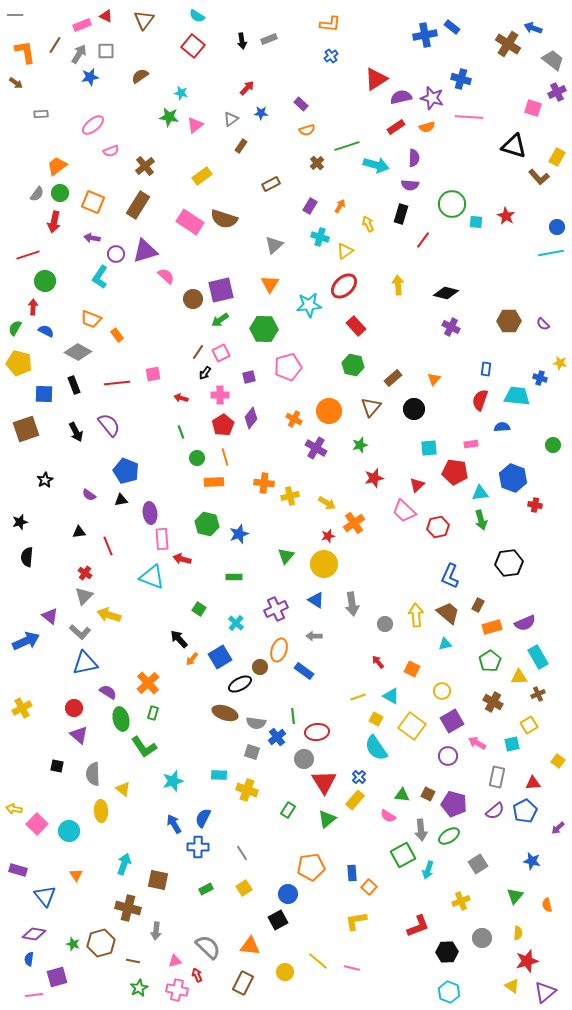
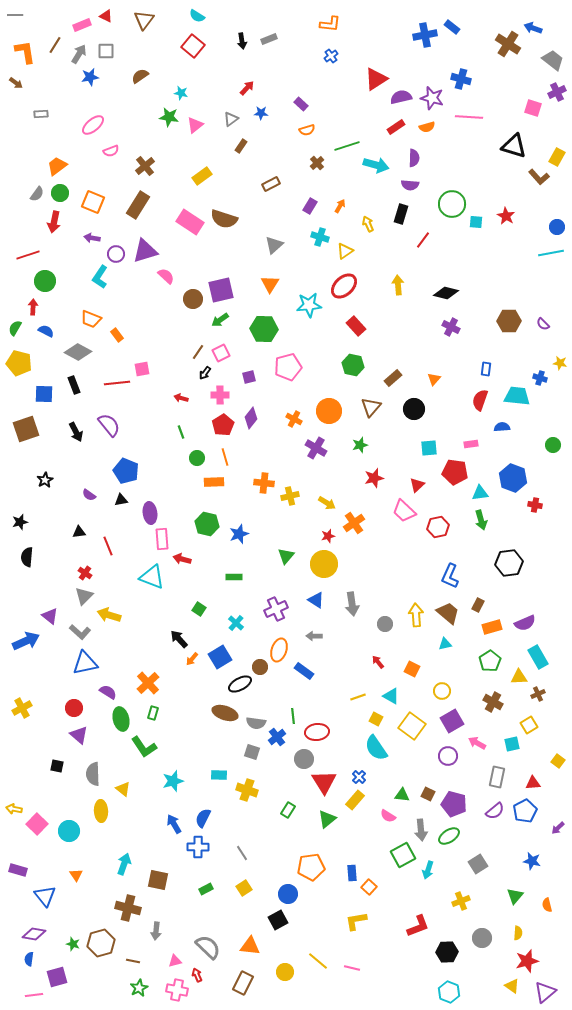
pink square at (153, 374): moved 11 px left, 5 px up
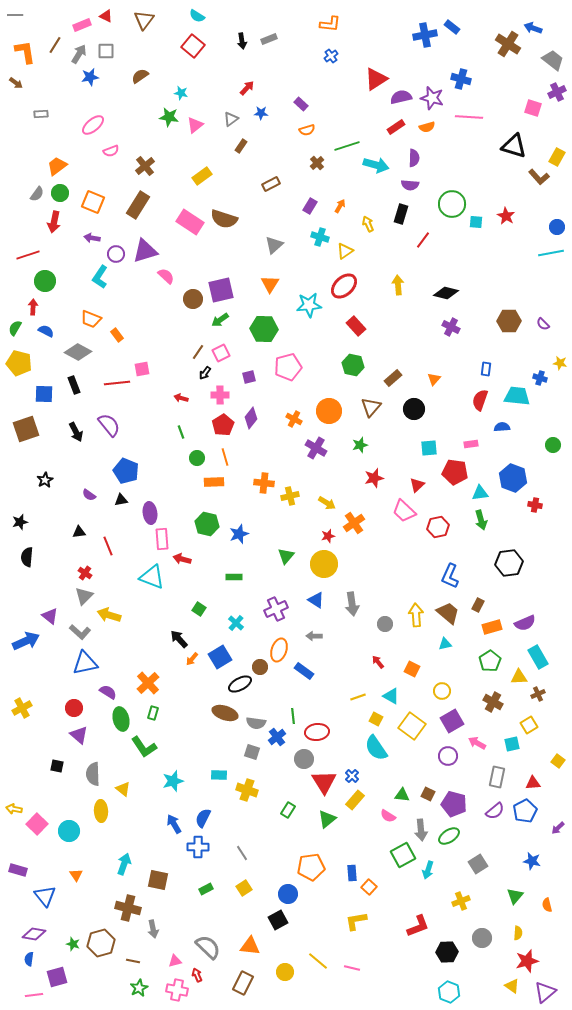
blue cross at (359, 777): moved 7 px left, 1 px up
gray arrow at (156, 931): moved 3 px left, 2 px up; rotated 18 degrees counterclockwise
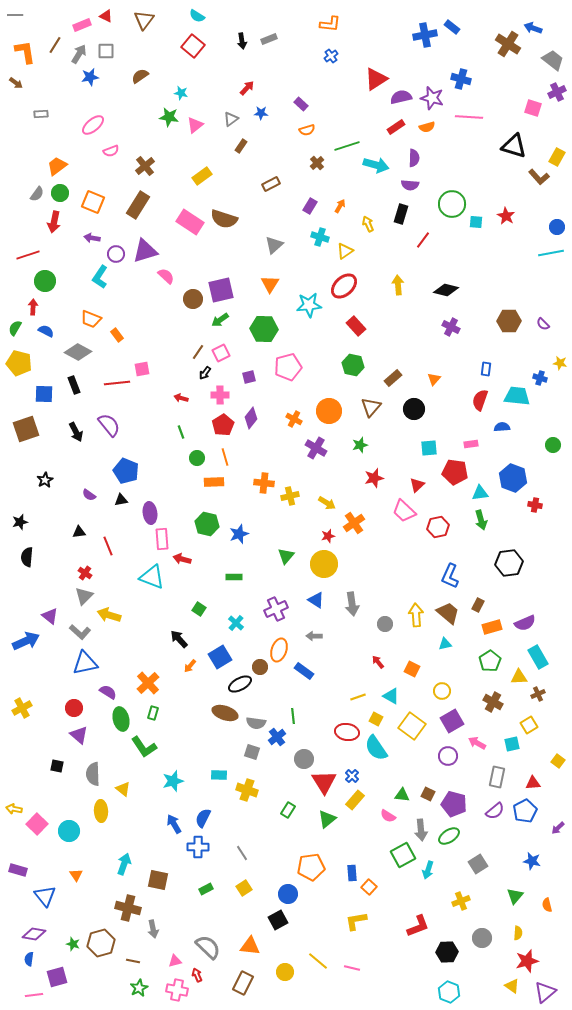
black diamond at (446, 293): moved 3 px up
orange arrow at (192, 659): moved 2 px left, 7 px down
red ellipse at (317, 732): moved 30 px right; rotated 15 degrees clockwise
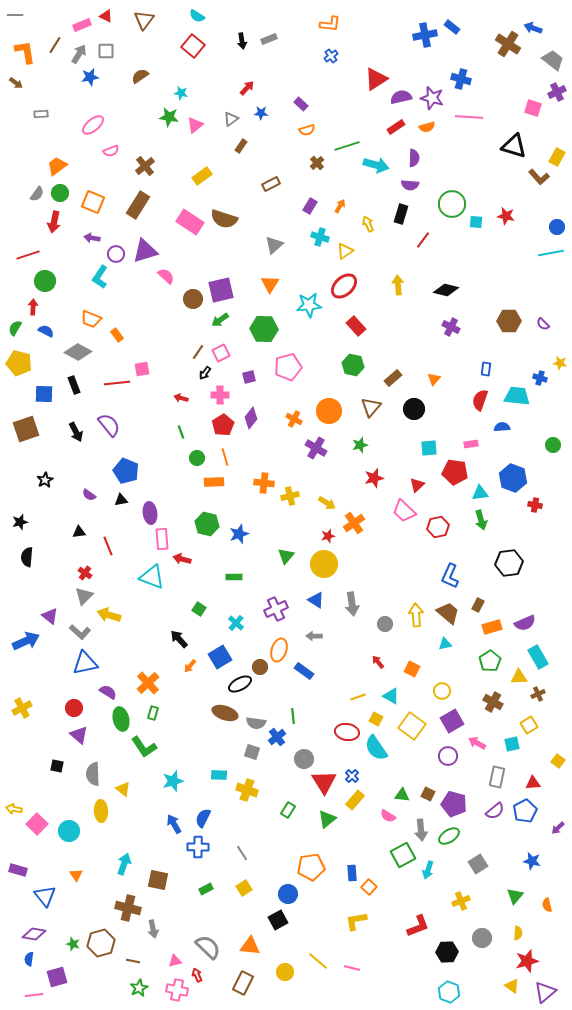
red star at (506, 216): rotated 18 degrees counterclockwise
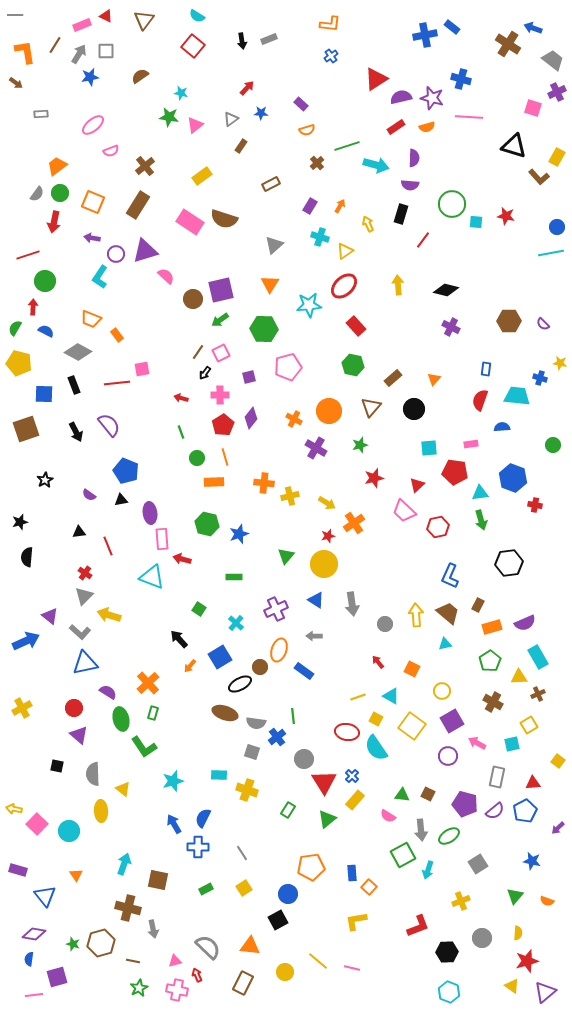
purple pentagon at (454, 804): moved 11 px right
orange semicircle at (547, 905): moved 4 px up; rotated 56 degrees counterclockwise
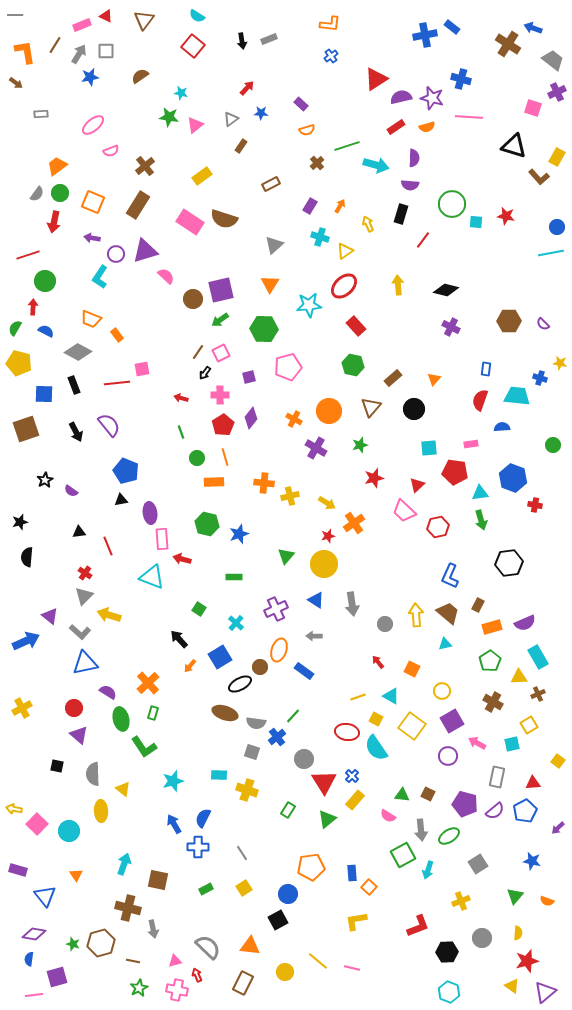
purple semicircle at (89, 495): moved 18 px left, 4 px up
green line at (293, 716): rotated 49 degrees clockwise
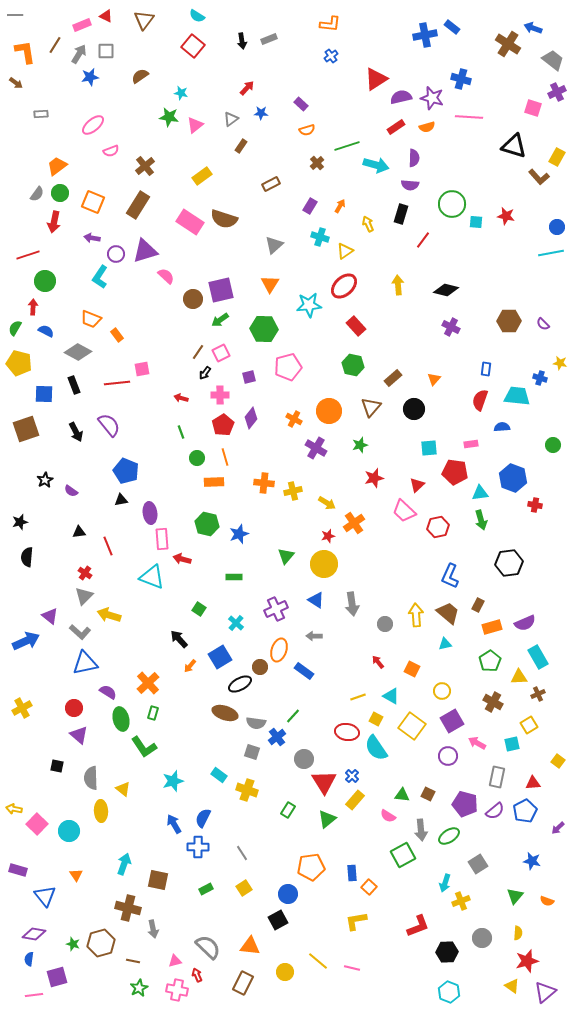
yellow cross at (290, 496): moved 3 px right, 5 px up
gray semicircle at (93, 774): moved 2 px left, 4 px down
cyan rectangle at (219, 775): rotated 35 degrees clockwise
cyan arrow at (428, 870): moved 17 px right, 13 px down
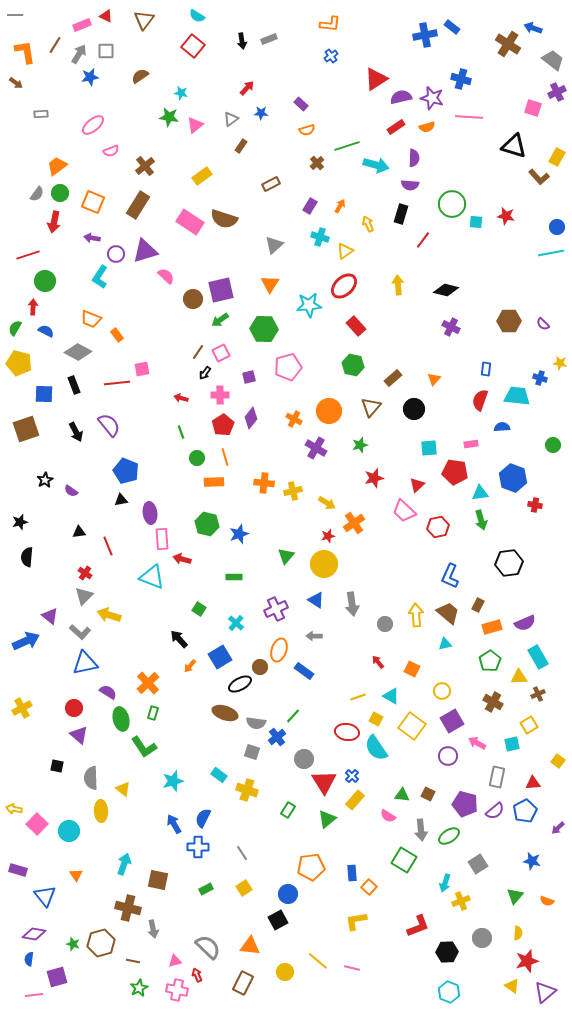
green square at (403, 855): moved 1 px right, 5 px down; rotated 30 degrees counterclockwise
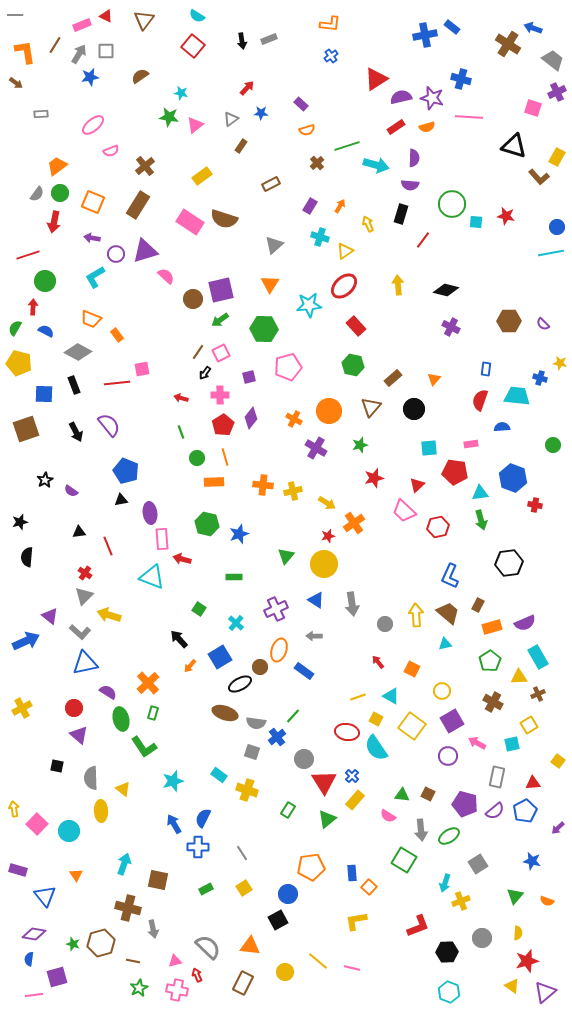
cyan L-shape at (100, 277): moved 5 px left; rotated 25 degrees clockwise
orange cross at (264, 483): moved 1 px left, 2 px down
yellow arrow at (14, 809): rotated 70 degrees clockwise
